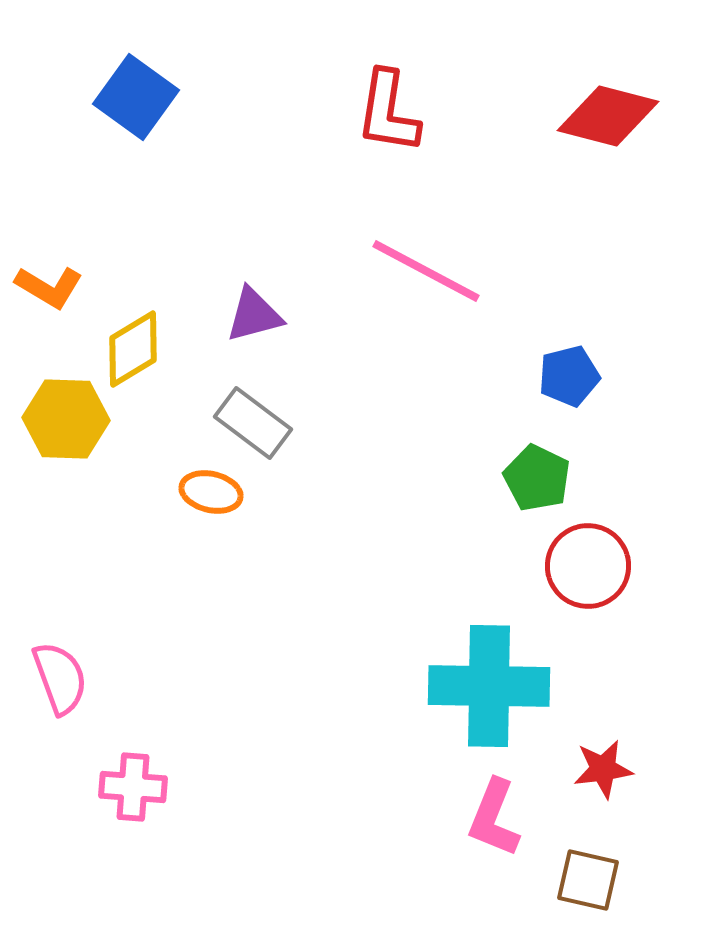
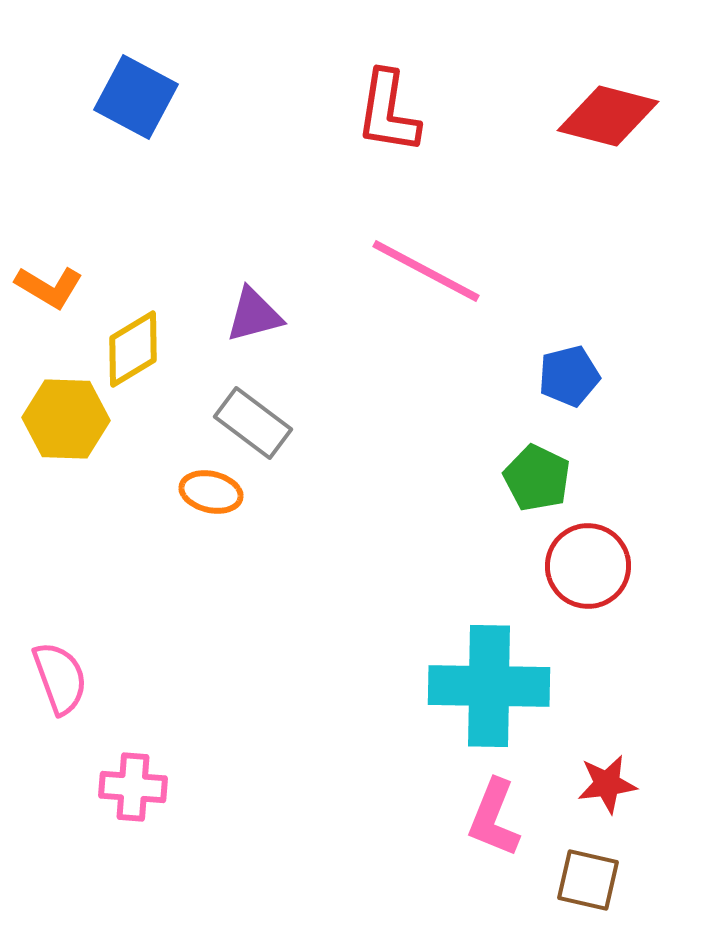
blue square: rotated 8 degrees counterclockwise
red star: moved 4 px right, 15 px down
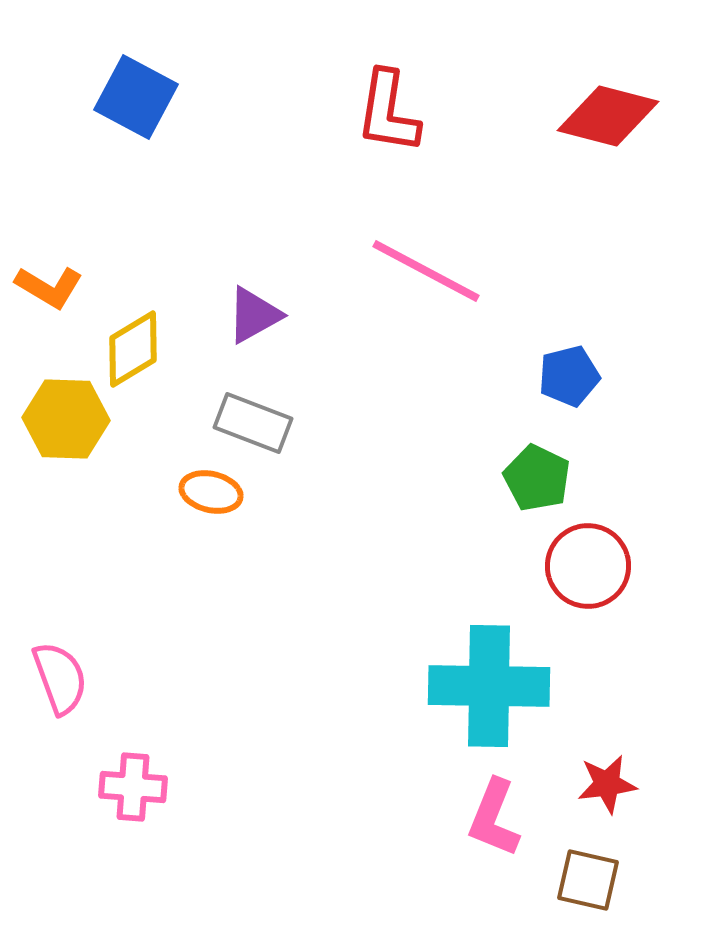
purple triangle: rotated 14 degrees counterclockwise
gray rectangle: rotated 16 degrees counterclockwise
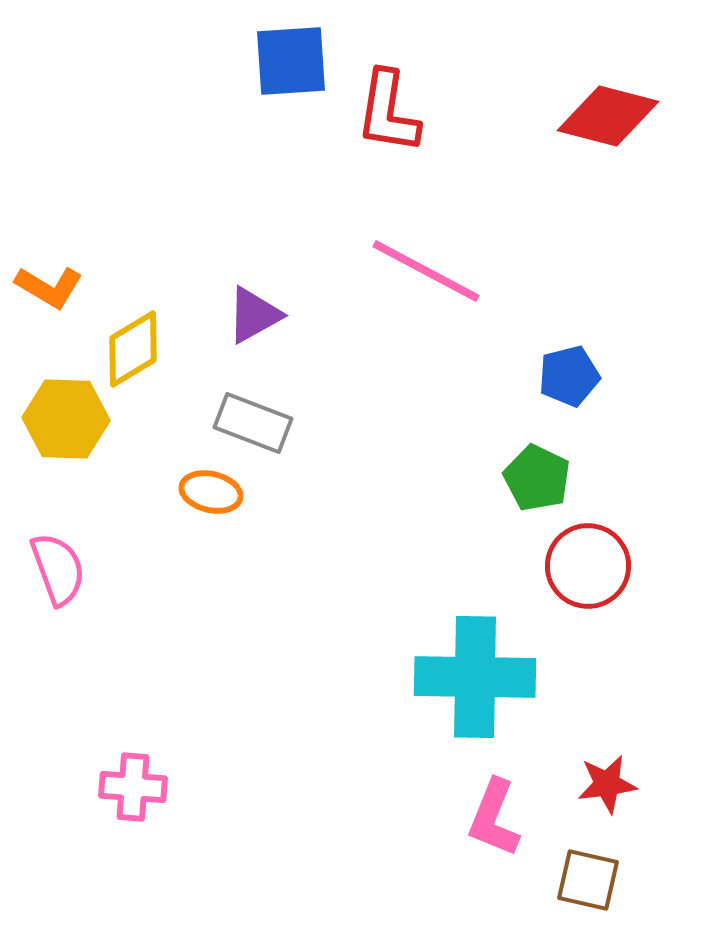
blue square: moved 155 px right, 36 px up; rotated 32 degrees counterclockwise
pink semicircle: moved 2 px left, 109 px up
cyan cross: moved 14 px left, 9 px up
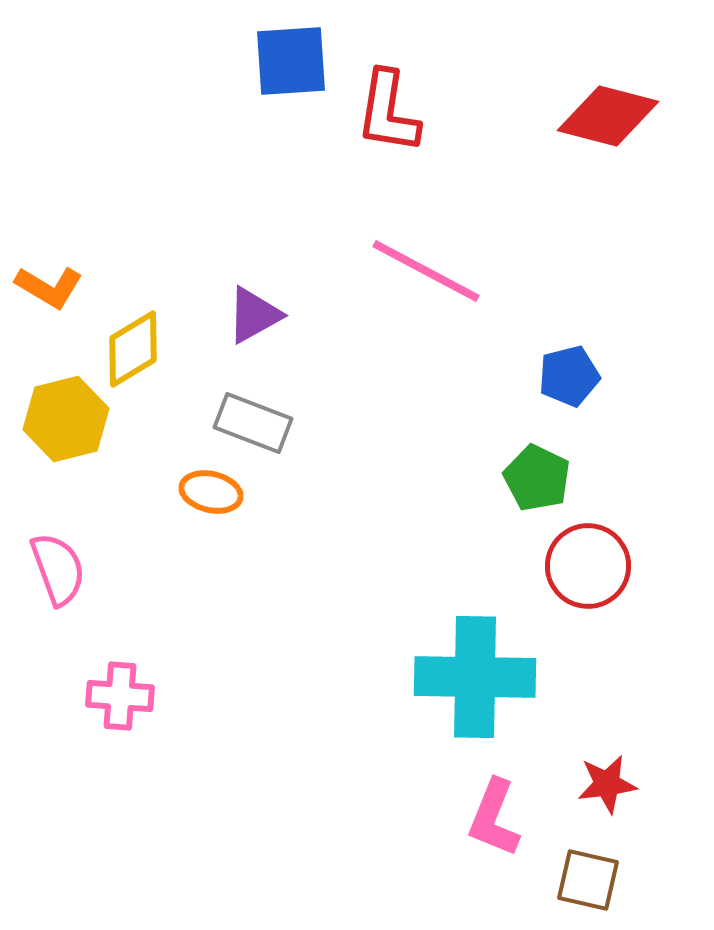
yellow hexagon: rotated 16 degrees counterclockwise
pink cross: moved 13 px left, 91 px up
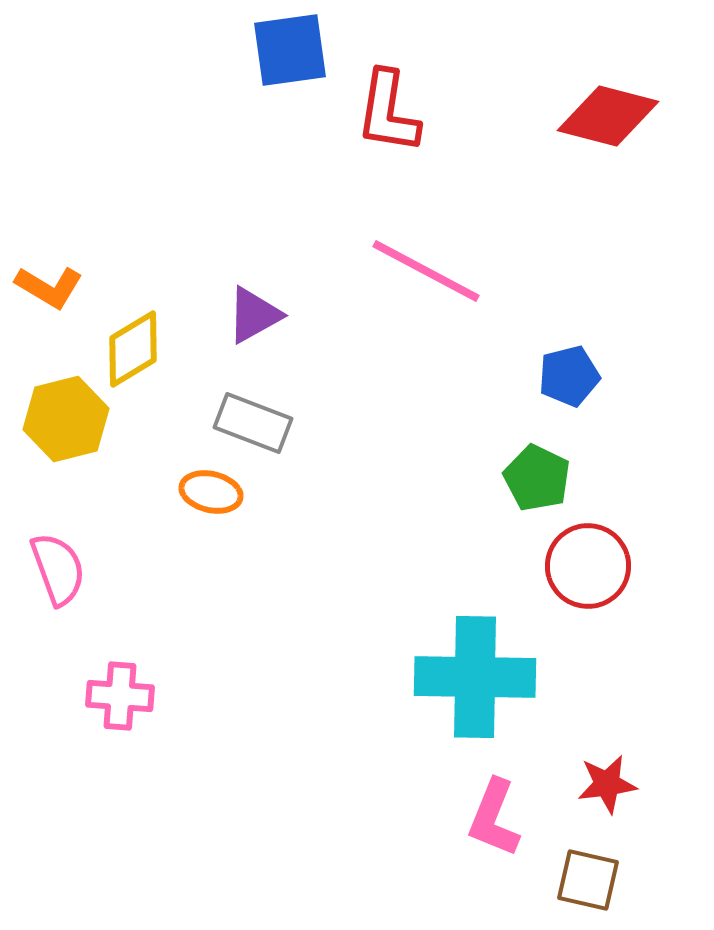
blue square: moved 1 px left, 11 px up; rotated 4 degrees counterclockwise
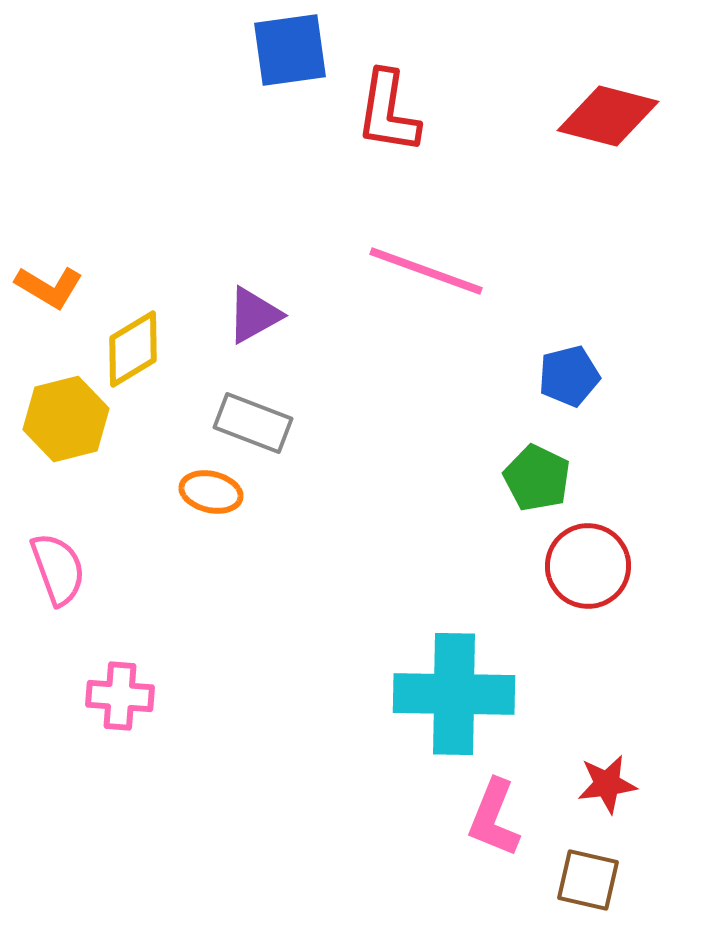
pink line: rotated 8 degrees counterclockwise
cyan cross: moved 21 px left, 17 px down
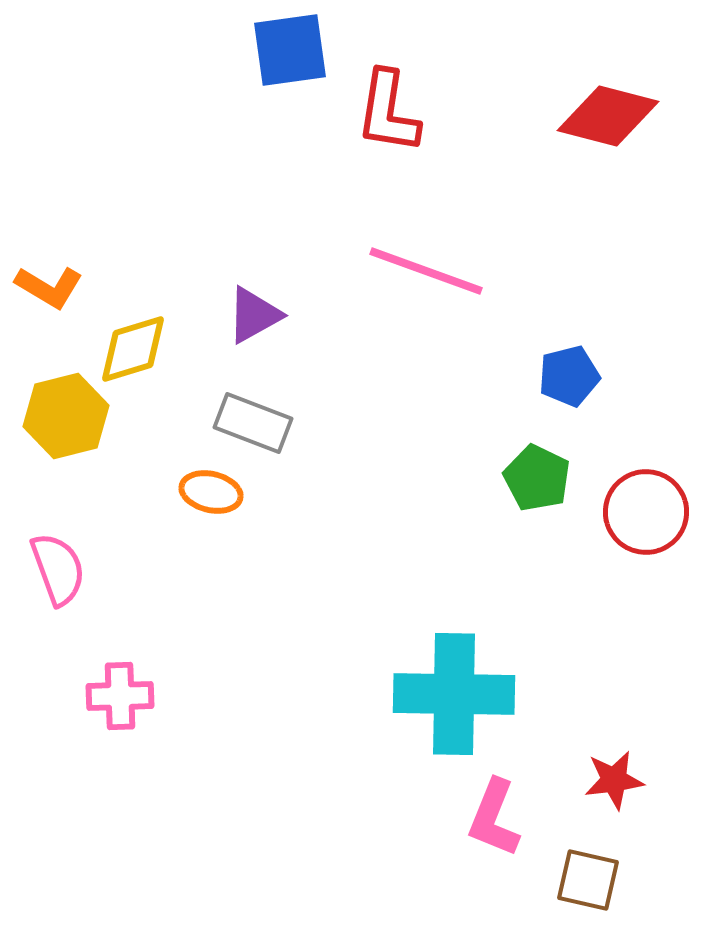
yellow diamond: rotated 14 degrees clockwise
yellow hexagon: moved 3 px up
red circle: moved 58 px right, 54 px up
pink cross: rotated 6 degrees counterclockwise
red star: moved 7 px right, 4 px up
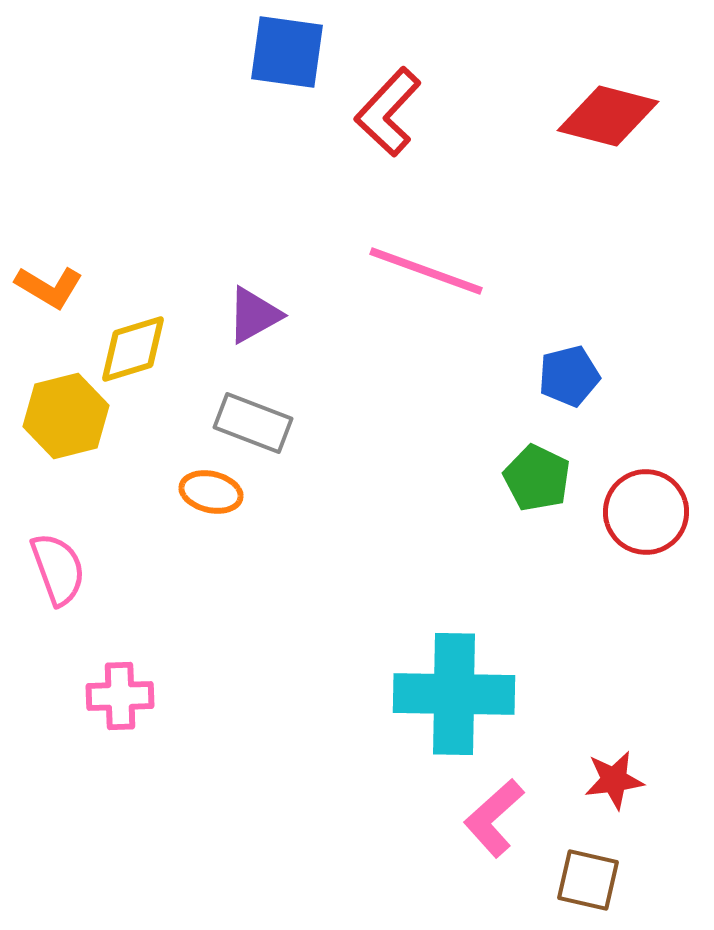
blue square: moved 3 px left, 2 px down; rotated 16 degrees clockwise
red L-shape: rotated 34 degrees clockwise
pink L-shape: rotated 26 degrees clockwise
